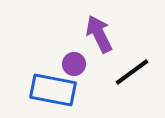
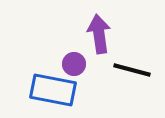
purple arrow: rotated 18 degrees clockwise
black line: moved 2 px up; rotated 51 degrees clockwise
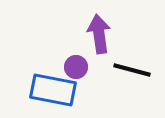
purple circle: moved 2 px right, 3 px down
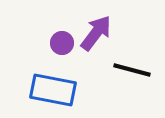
purple arrow: moved 3 px left, 1 px up; rotated 45 degrees clockwise
purple circle: moved 14 px left, 24 px up
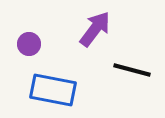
purple arrow: moved 1 px left, 4 px up
purple circle: moved 33 px left, 1 px down
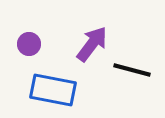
purple arrow: moved 3 px left, 15 px down
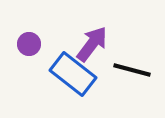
blue rectangle: moved 20 px right, 16 px up; rotated 27 degrees clockwise
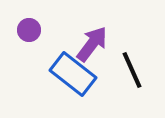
purple circle: moved 14 px up
black line: rotated 51 degrees clockwise
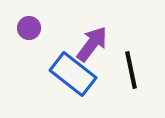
purple circle: moved 2 px up
black line: moved 1 px left; rotated 12 degrees clockwise
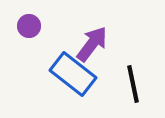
purple circle: moved 2 px up
black line: moved 2 px right, 14 px down
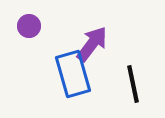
blue rectangle: rotated 36 degrees clockwise
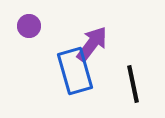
blue rectangle: moved 2 px right, 3 px up
